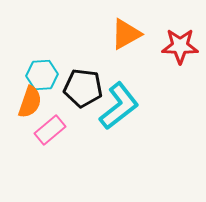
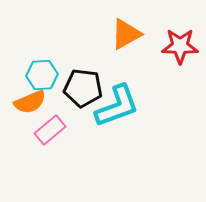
orange semicircle: rotated 48 degrees clockwise
cyan L-shape: moved 2 px left; rotated 18 degrees clockwise
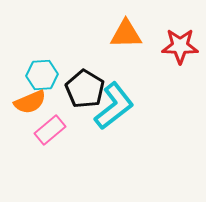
orange triangle: rotated 28 degrees clockwise
black pentagon: moved 2 px right, 1 px down; rotated 24 degrees clockwise
cyan L-shape: moved 3 px left; rotated 18 degrees counterclockwise
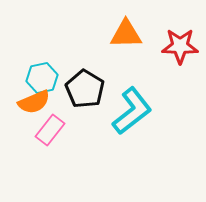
cyan hexagon: moved 3 px down; rotated 8 degrees counterclockwise
orange semicircle: moved 4 px right
cyan L-shape: moved 18 px right, 5 px down
pink rectangle: rotated 12 degrees counterclockwise
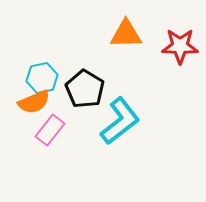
cyan L-shape: moved 12 px left, 10 px down
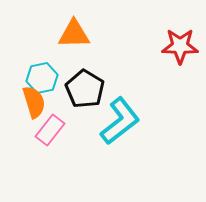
orange triangle: moved 52 px left
orange semicircle: rotated 84 degrees counterclockwise
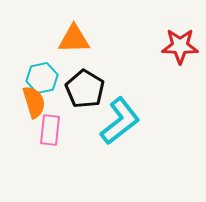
orange triangle: moved 5 px down
pink rectangle: rotated 32 degrees counterclockwise
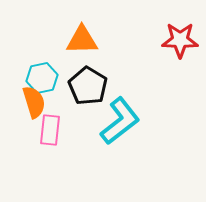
orange triangle: moved 8 px right, 1 px down
red star: moved 6 px up
black pentagon: moved 3 px right, 3 px up
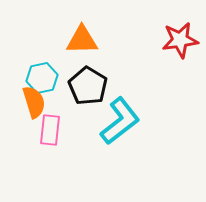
red star: rotated 9 degrees counterclockwise
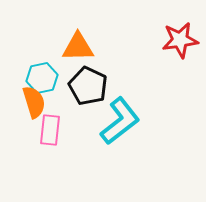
orange triangle: moved 4 px left, 7 px down
black pentagon: rotated 6 degrees counterclockwise
